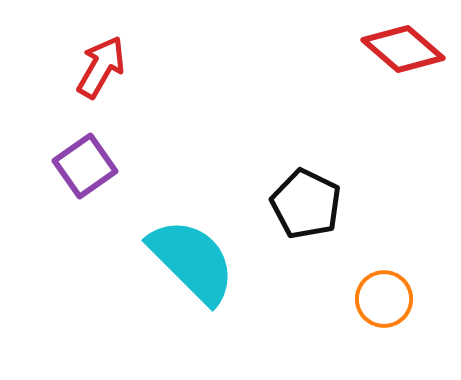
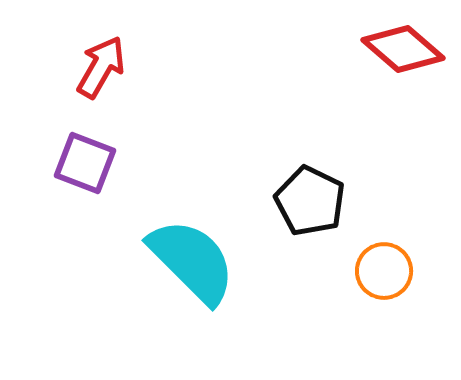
purple square: moved 3 px up; rotated 34 degrees counterclockwise
black pentagon: moved 4 px right, 3 px up
orange circle: moved 28 px up
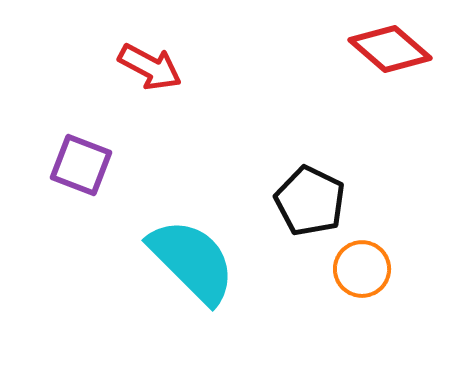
red diamond: moved 13 px left
red arrow: moved 49 px right; rotated 88 degrees clockwise
purple square: moved 4 px left, 2 px down
orange circle: moved 22 px left, 2 px up
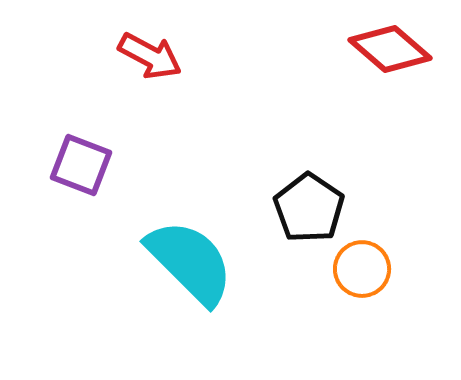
red arrow: moved 11 px up
black pentagon: moved 1 px left, 7 px down; rotated 8 degrees clockwise
cyan semicircle: moved 2 px left, 1 px down
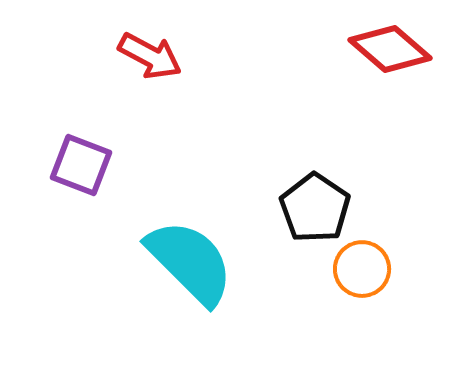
black pentagon: moved 6 px right
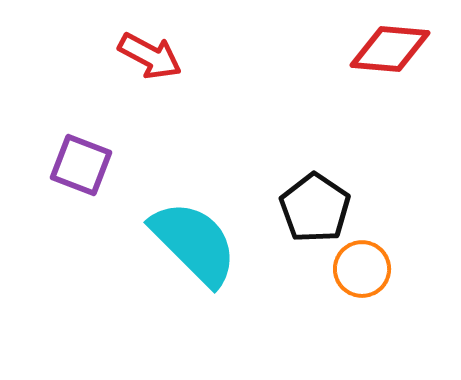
red diamond: rotated 36 degrees counterclockwise
cyan semicircle: moved 4 px right, 19 px up
